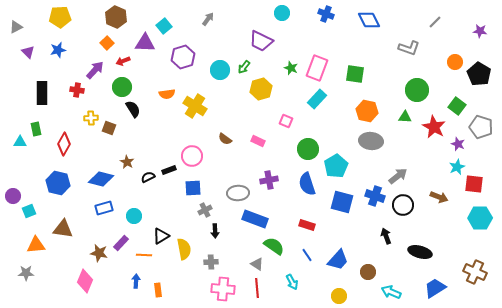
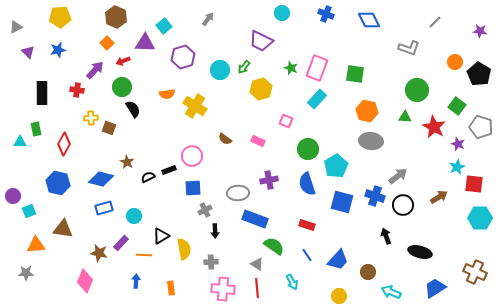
brown arrow at (439, 197): rotated 54 degrees counterclockwise
orange rectangle at (158, 290): moved 13 px right, 2 px up
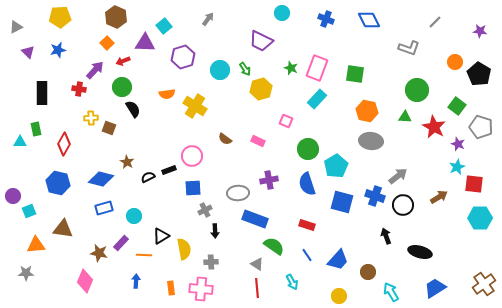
blue cross at (326, 14): moved 5 px down
green arrow at (244, 67): moved 1 px right, 2 px down; rotated 72 degrees counterclockwise
red cross at (77, 90): moved 2 px right, 1 px up
brown cross at (475, 272): moved 9 px right, 12 px down; rotated 30 degrees clockwise
pink cross at (223, 289): moved 22 px left
cyan arrow at (391, 292): rotated 36 degrees clockwise
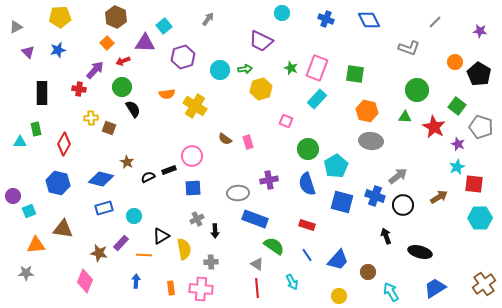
green arrow at (245, 69): rotated 64 degrees counterclockwise
pink rectangle at (258, 141): moved 10 px left, 1 px down; rotated 48 degrees clockwise
gray cross at (205, 210): moved 8 px left, 9 px down
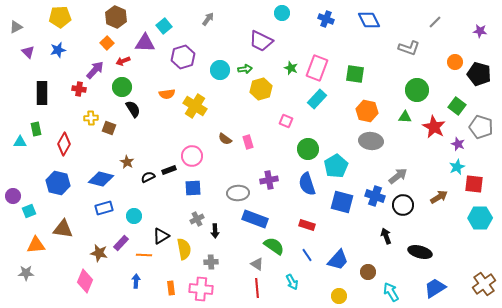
black pentagon at (479, 74): rotated 15 degrees counterclockwise
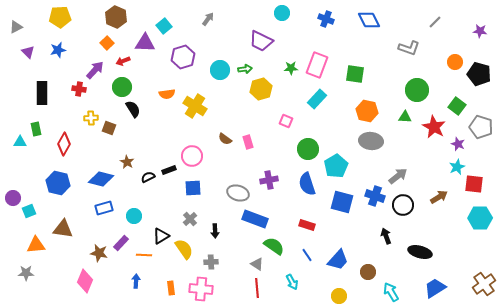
green star at (291, 68): rotated 24 degrees counterclockwise
pink rectangle at (317, 68): moved 3 px up
gray ellipse at (238, 193): rotated 20 degrees clockwise
purple circle at (13, 196): moved 2 px down
gray cross at (197, 219): moved 7 px left; rotated 16 degrees counterclockwise
yellow semicircle at (184, 249): rotated 25 degrees counterclockwise
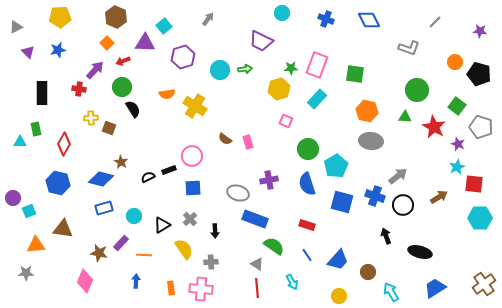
yellow hexagon at (261, 89): moved 18 px right
brown star at (127, 162): moved 6 px left
black triangle at (161, 236): moved 1 px right, 11 px up
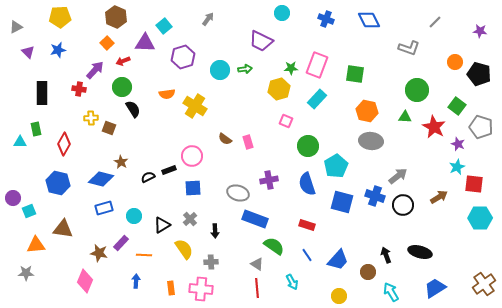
green circle at (308, 149): moved 3 px up
black arrow at (386, 236): moved 19 px down
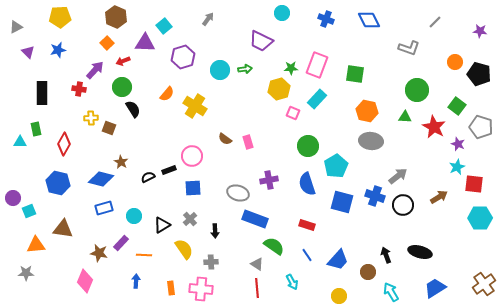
orange semicircle at (167, 94): rotated 42 degrees counterclockwise
pink square at (286, 121): moved 7 px right, 8 px up
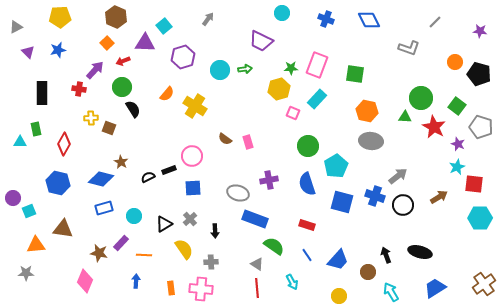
green circle at (417, 90): moved 4 px right, 8 px down
black triangle at (162, 225): moved 2 px right, 1 px up
